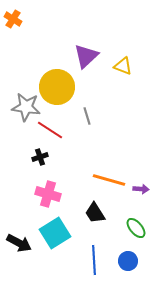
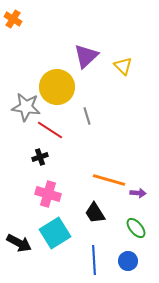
yellow triangle: rotated 24 degrees clockwise
purple arrow: moved 3 px left, 4 px down
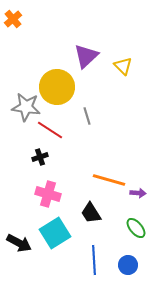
orange cross: rotated 18 degrees clockwise
black trapezoid: moved 4 px left
blue circle: moved 4 px down
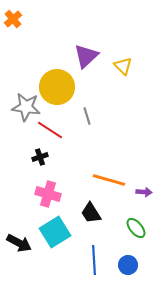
purple arrow: moved 6 px right, 1 px up
cyan square: moved 1 px up
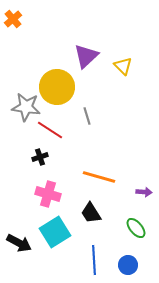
orange line: moved 10 px left, 3 px up
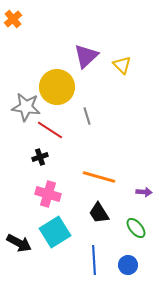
yellow triangle: moved 1 px left, 1 px up
black trapezoid: moved 8 px right
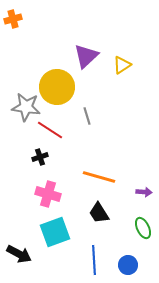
orange cross: rotated 24 degrees clockwise
yellow triangle: rotated 42 degrees clockwise
green ellipse: moved 7 px right; rotated 15 degrees clockwise
cyan square: rotated 12 degrees clockwise
black arrow: moved 11 px down
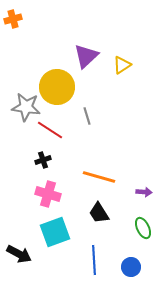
black cross: moved 3 px right, 3 px down
blue circle: moved 3 px right, 2 px down
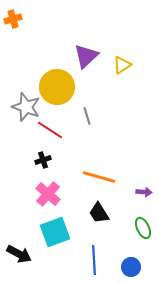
gray star: rotated 12 degrees clockwise
pink cross: rotated 25 degrees clockwise
